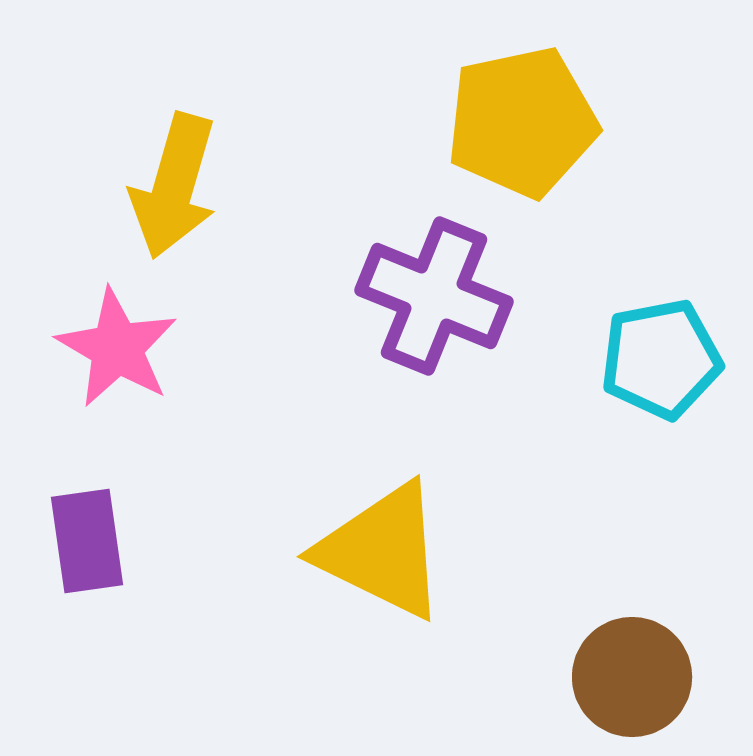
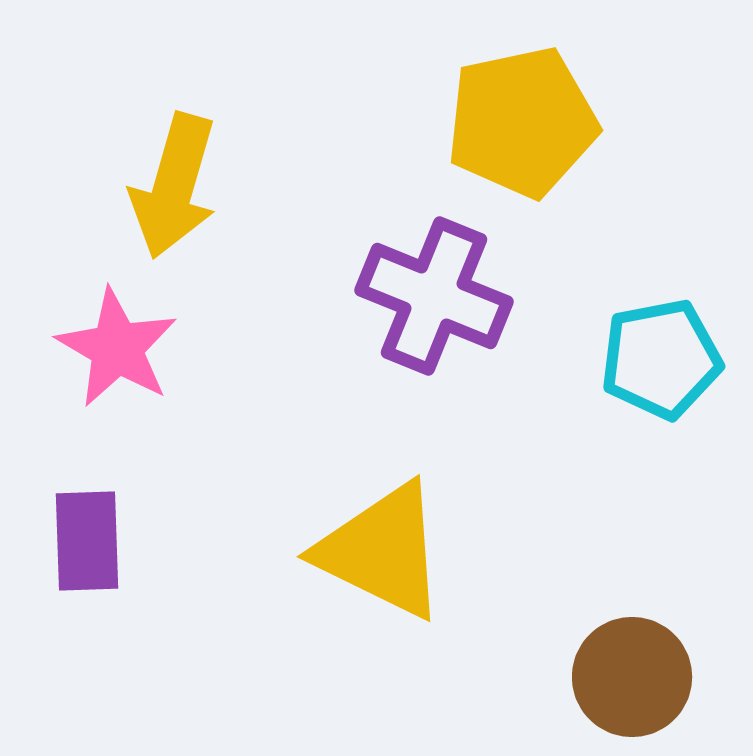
purple rectangle: rotated 6 degrees clockwise
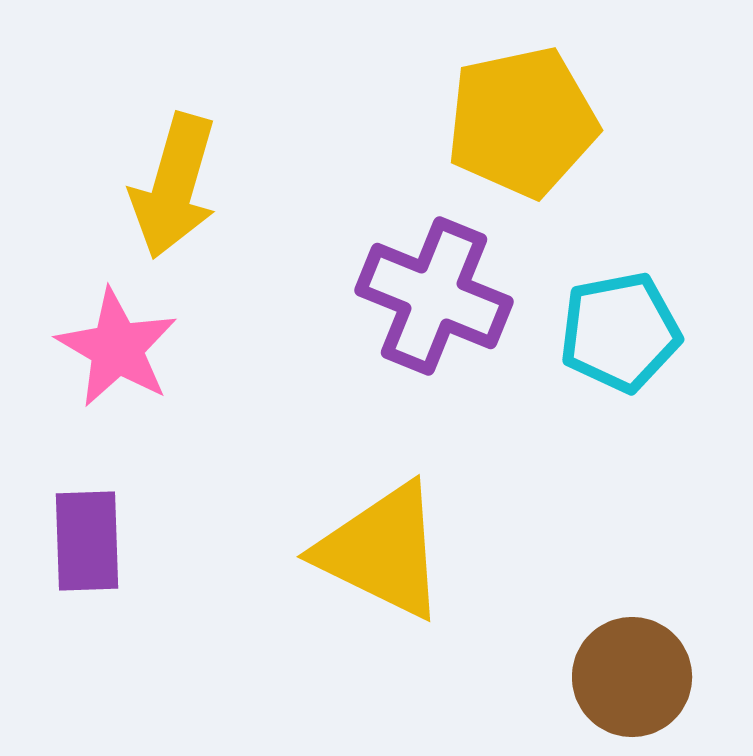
cyan pentagon: moved 41 px left, 27 px up
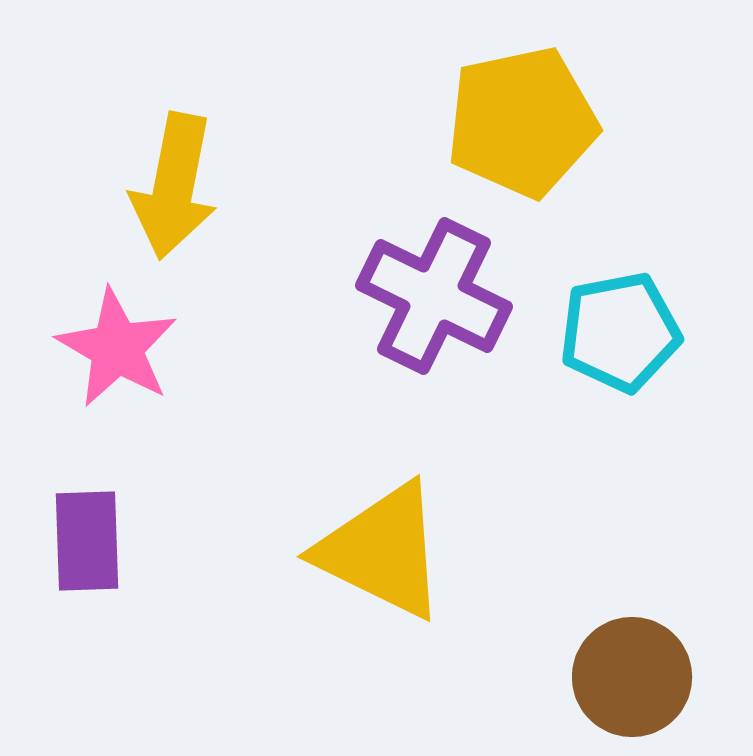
yellow arrow: rotated 5 degrees counterclockwise
purple cross: rotated 4 degrees clockwise
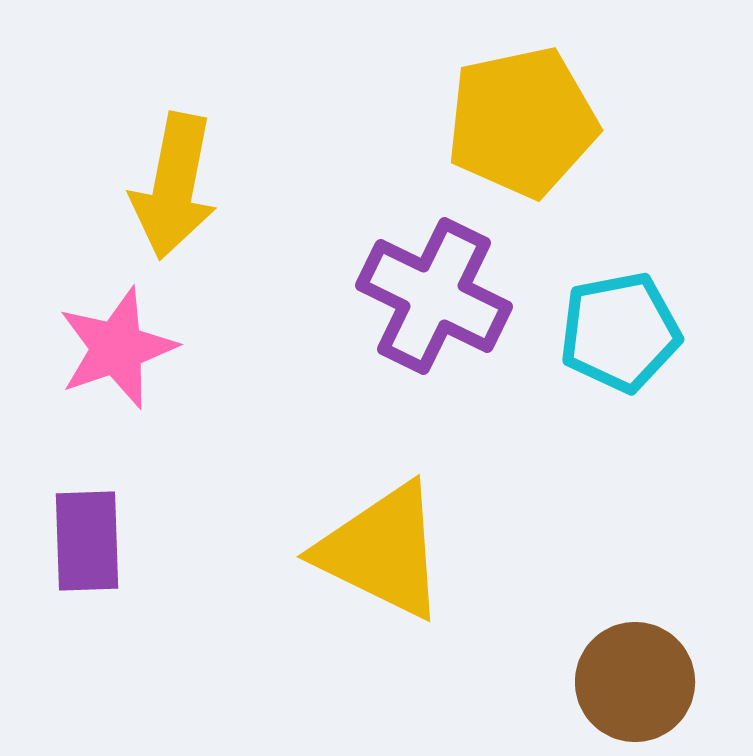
pink star: rotated 23 degrees clockwise
brown circle: moved 3 px right, 5 px down
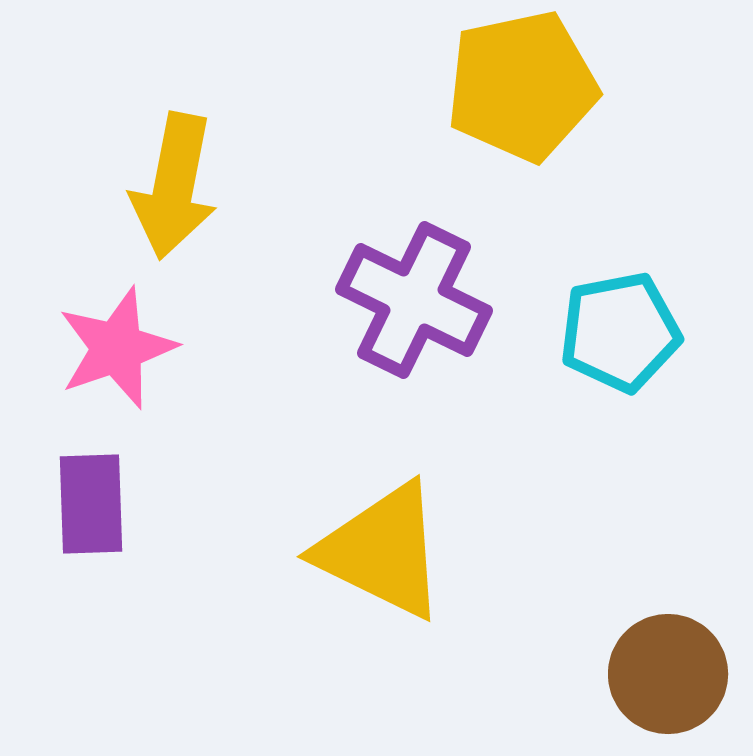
yellow pentagon: moved 36 px up
purple cross: moved 20 px left, 4 px down
purple rectangle: moved 4 px right, 37 px up
brown circle: moved 33 px right, 8 px up
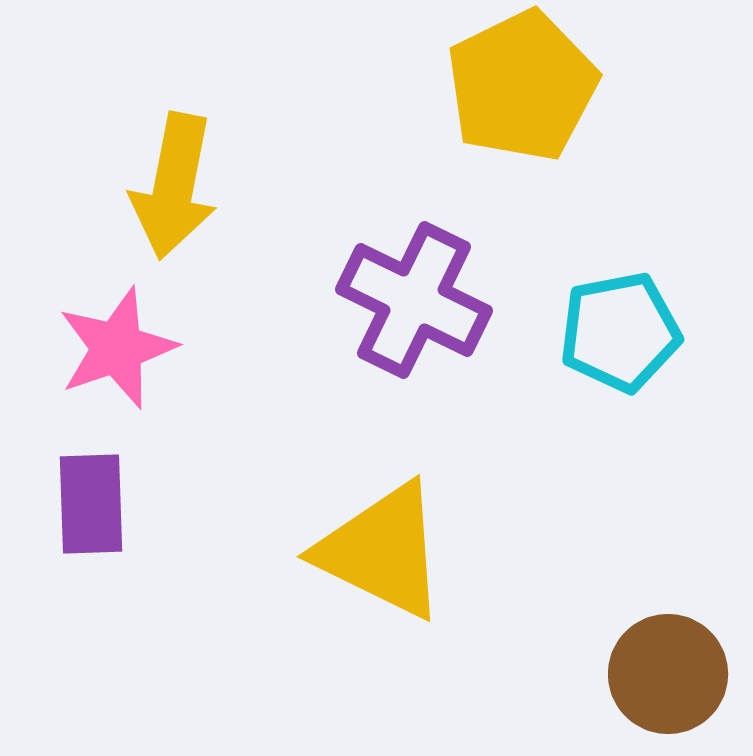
yellow pentagon: rotated 14 degrees counterclockwise
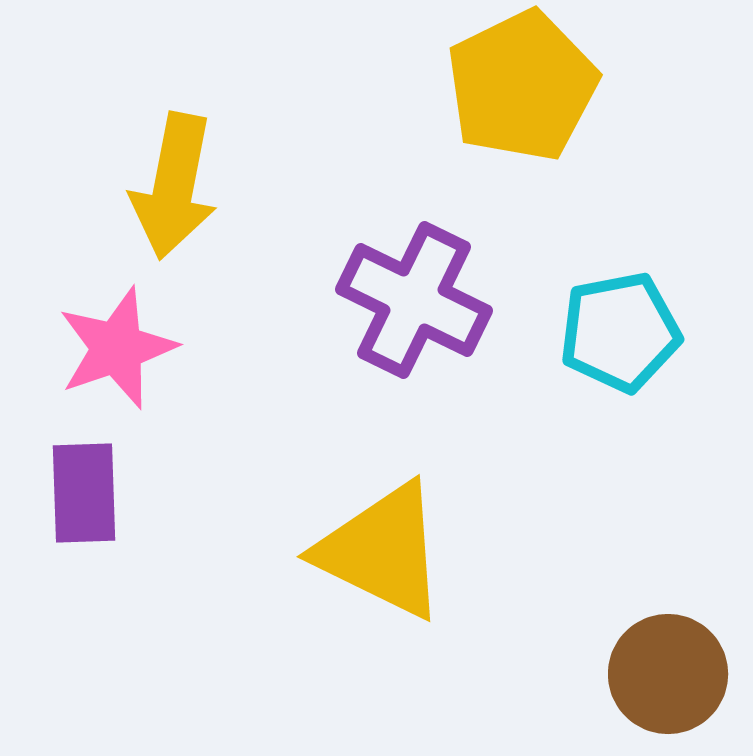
purple rectangle: moved 7 px left, 11 px up
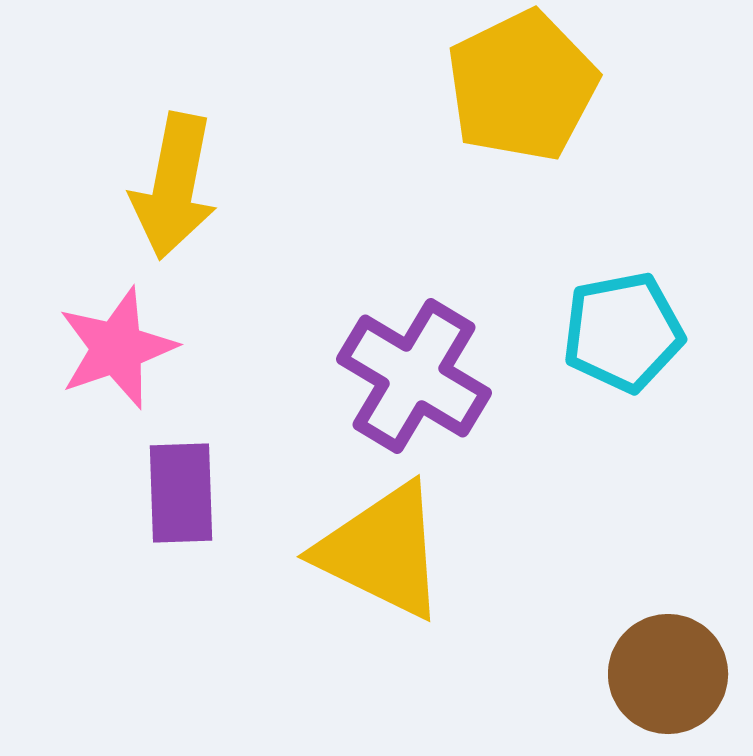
purple cross: moved 76 px down; rotated 5 degrees clockwise
cyan pentagon: moved 3 px right
purple rectangle: moved 97 px right
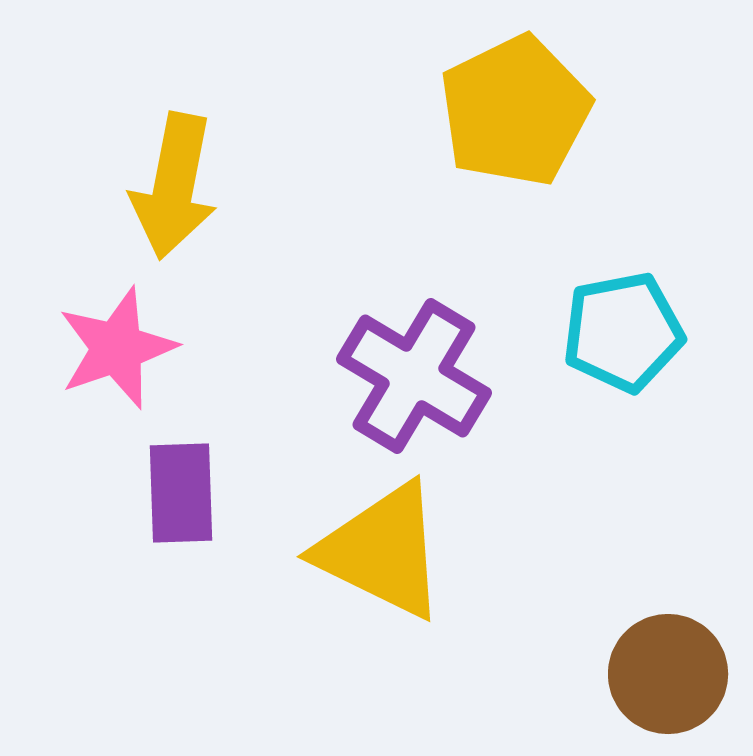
yellow pentagon: moved 7 px left, 25 px down
